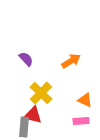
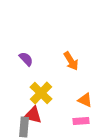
orange arrow: rotated 90 degrees clockwise
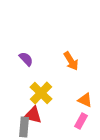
pink rectangle: rotated 56 degrees counterclockwise
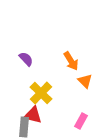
orange triangle: moved 19 px up; rotated 21 degrees clockwise
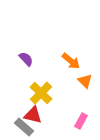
orange arrow: rotated 18 degrees counterclockwise
gray rectangle: rotated 54 degrees counterclockwise
